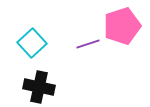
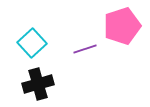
purple line: moved 3 px left, 5 px down
black cross: moved 1 px left, 3 px up; rotated 28 degrees counterclockwise
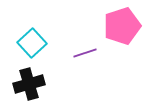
purple line: moved 4 px down
black cross: moved 9 px left
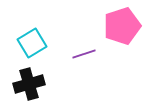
cyan square: rotated 12 degrees clockwise
purple line: moved 1 px left, 1 px down
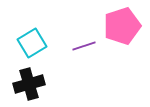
purple line: moved 8 px up
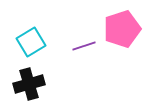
pink pentagon: moved 3 px down
cyan square: moved 1 px left, 1 px up
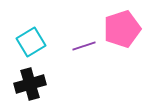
black cross: moved 1 px right
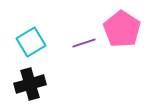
pink pentagon: rotated 21 degrees counterclockwise
purple line: moved 3 px up
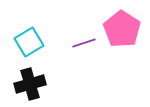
cyan square: moved 2 px left
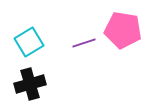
pink pentagon: moved 1 px right, 1 px down; rotated 24 degrees counterclockwise
